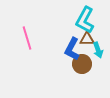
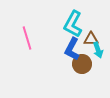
cyan L-shape: moved 12 px left, 4 px down
brown triangle: moved 4 px right
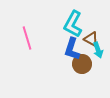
brown triangle: rotated 28 degrees clockwise
blue L-shape: rotated 10 degrees counterclockwise
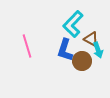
cyan L-shape: rotated 16 degrees clockwise
pink line: moved 8 px down
blue L-shape: moved 7 px left, 1 px down
brown circle: moved 3 px up
